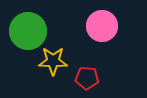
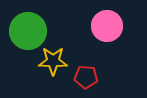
pink circle: moved 5 px right
red pentagon: moved 1 px left, 1 px up
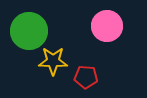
green circle: moved 1 px right
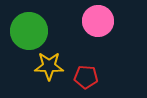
pink circle: moved 9 px left, 5 px up
yellow star: moved 4 px left, 5 px down
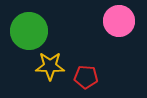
pink circle: moved 21 px right
yellow star: moved 1 px right
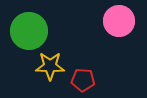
red pentagon: moved 3 px left, 3 px down
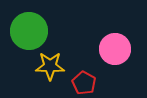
pink circle: moved 4 px left, 28 px down
red pentagon: moved 1 px right, 3 px down; rotated 25 degrees clockwise
